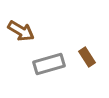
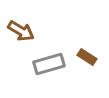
brown rectangle: rotated 24 degrees counterclockwise
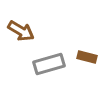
brown rectangle: rotated 18 degrees counterclockwise
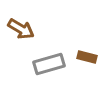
brown arrow: moved 2 px up
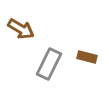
gray rectangle: rotated 48 degrees counterclockwise
